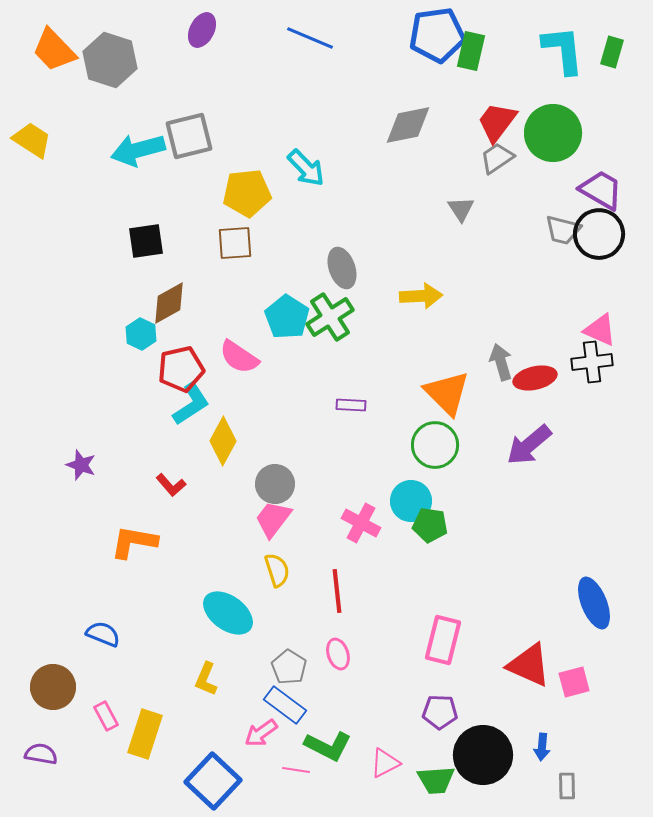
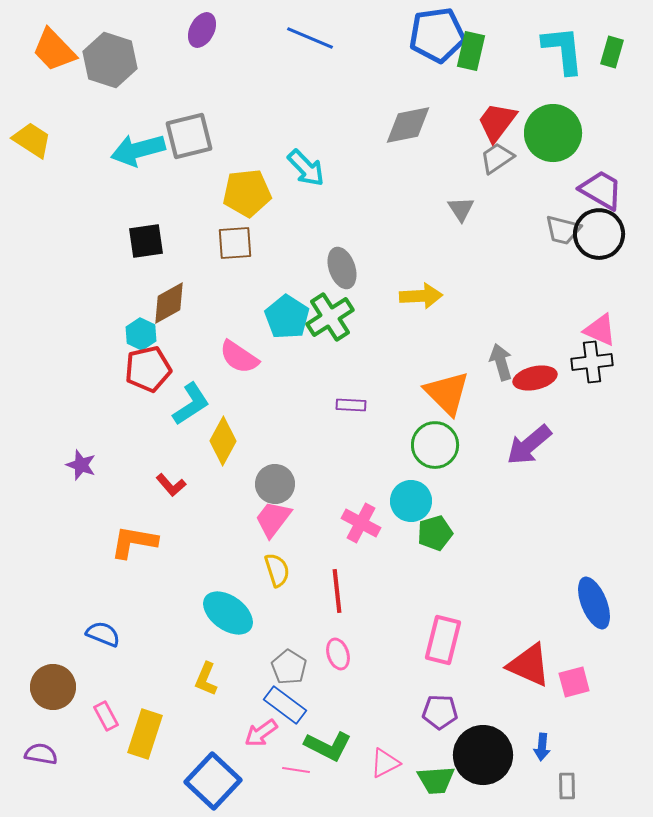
red pentagon at (181, 369): moved 33 px left
green pentagon at (430, 525): moved 5 px right, 8 px down; rotated 24 degrees counterclockwise
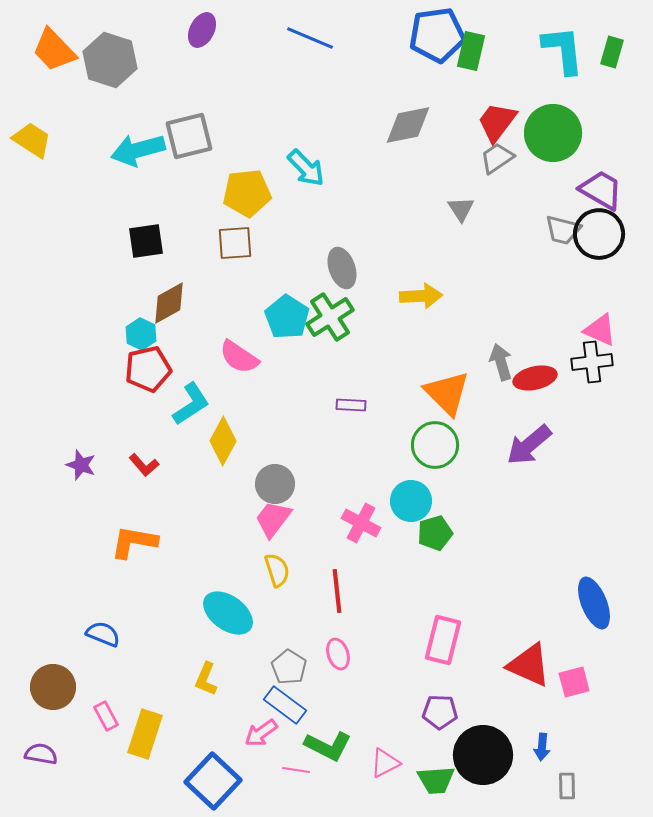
red L-shape at (171, 485): moved 27 px left, 20 px up
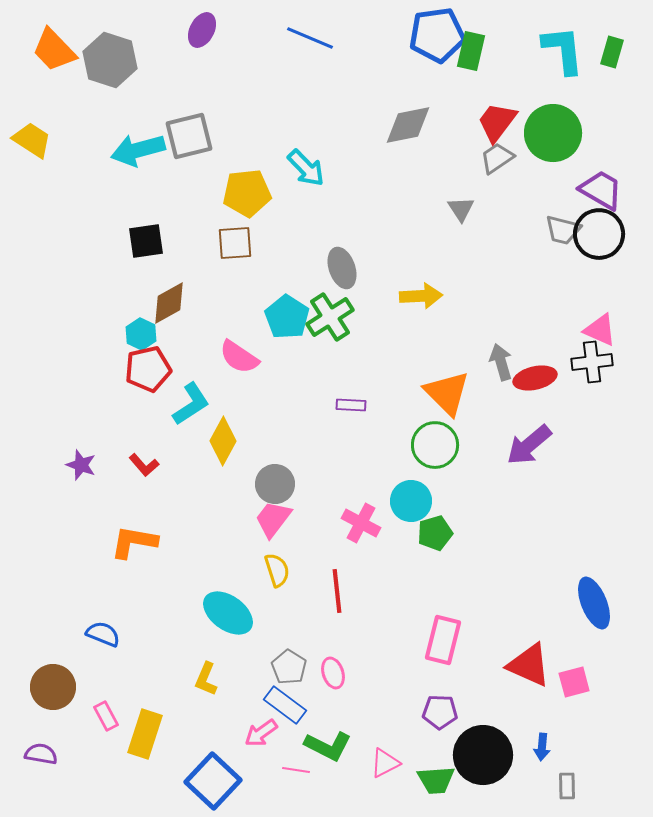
pink ellipse at (338, 654): moved 5 px left, 19 px down
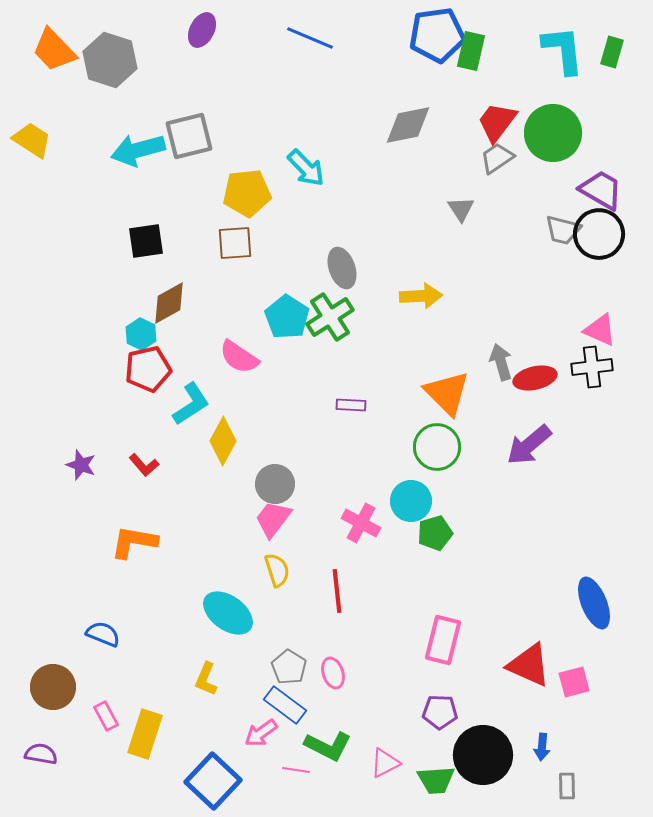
black cross at (592, 362): moved 5 px down
green circle at (435, 445): moved 2 px right, 2 px down
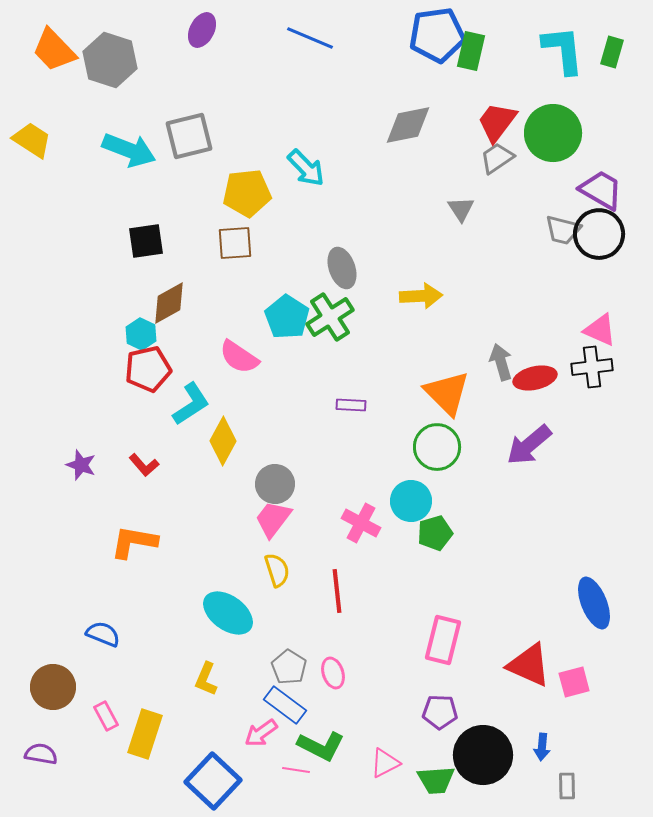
cyan arrow at (138, 150): moved 9 px left; rotated 144 degrees counterclockwise
green L-shape at (328, 746): moved 7 px left
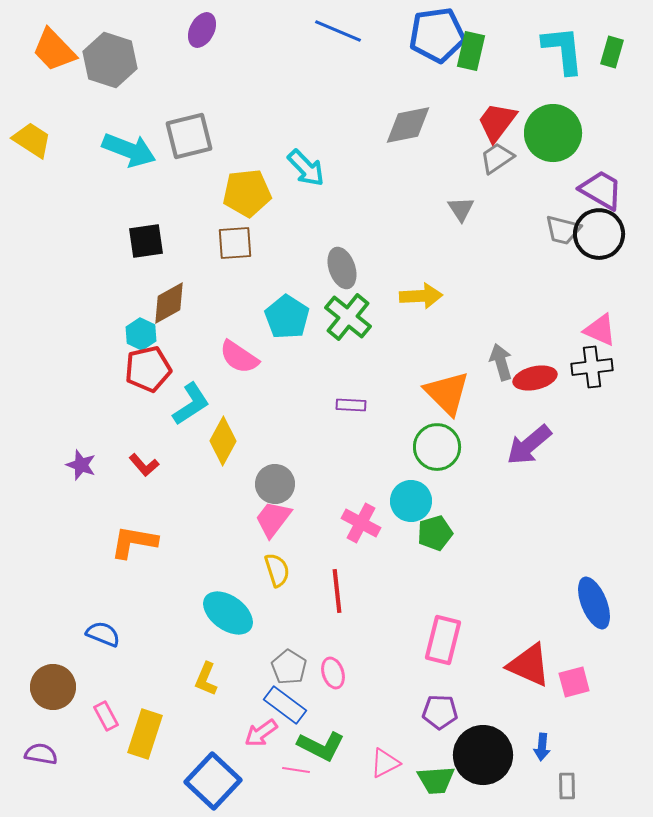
blue line at (310, 38): moved 28 px right, 7 px up
green cross at (330, 317): moved 18 px right; rotated 18 degrees counterclockwise
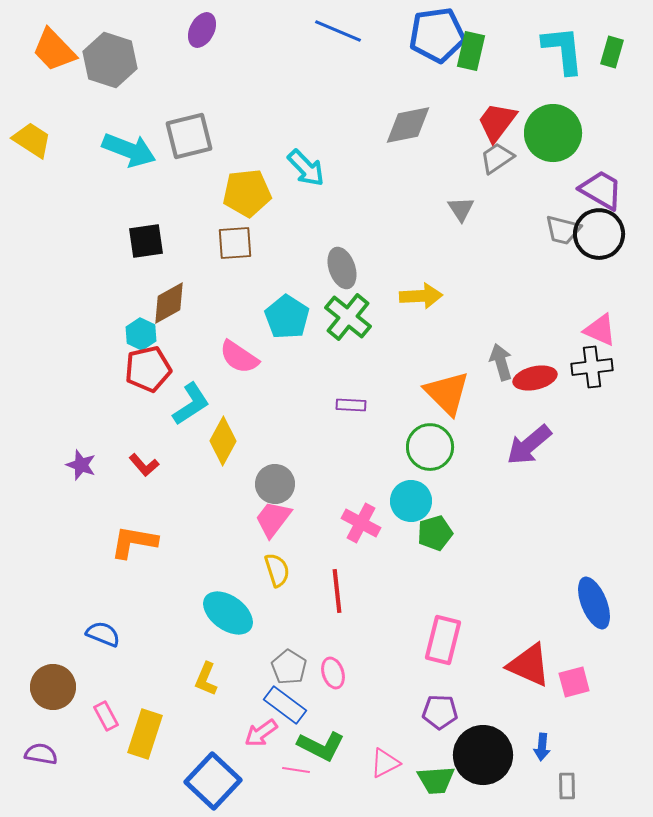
green circle at (437, 447): moved 7 px left
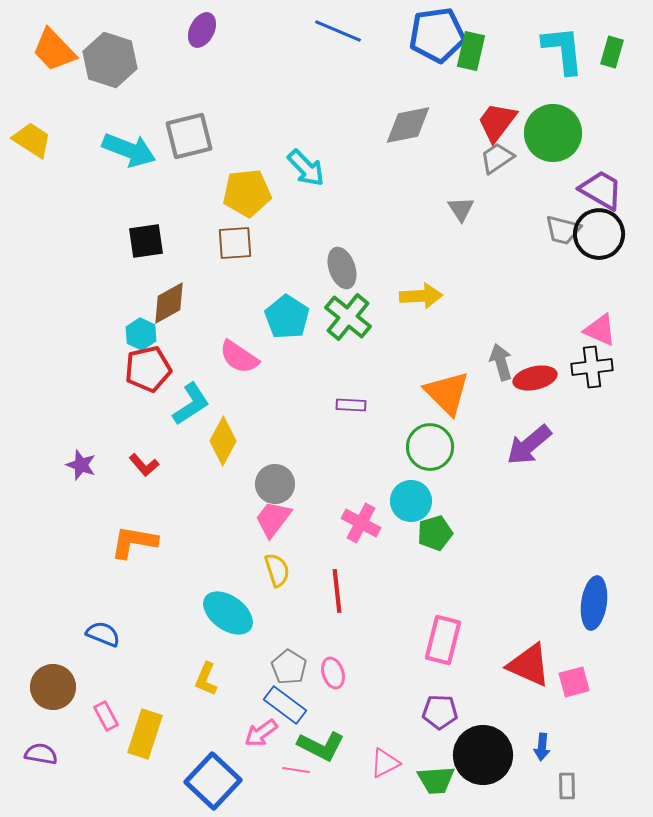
blue ellipse at (594, 603): rotated 30 degrees clockwise
